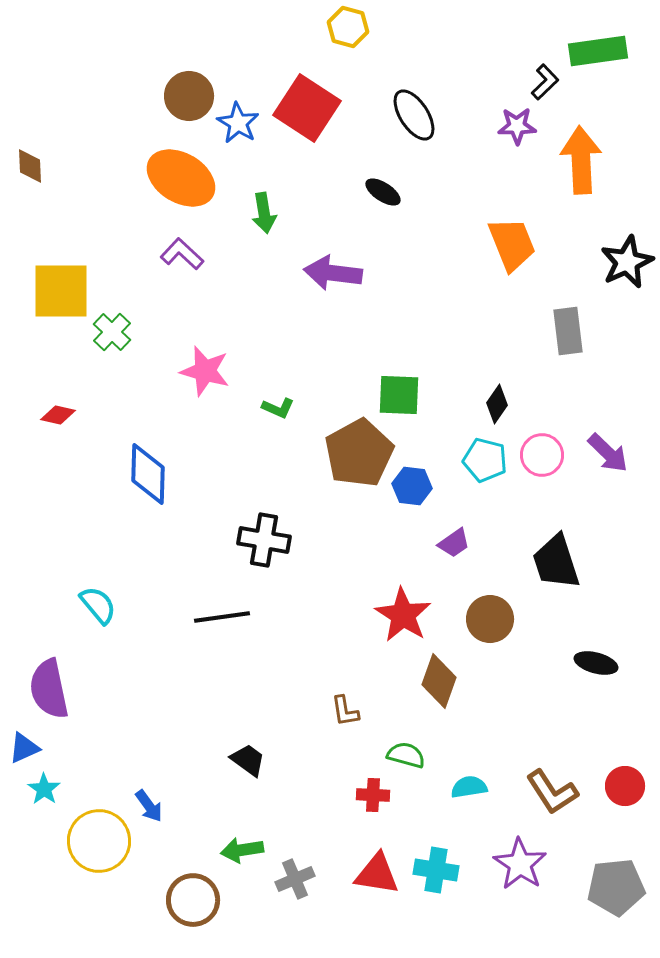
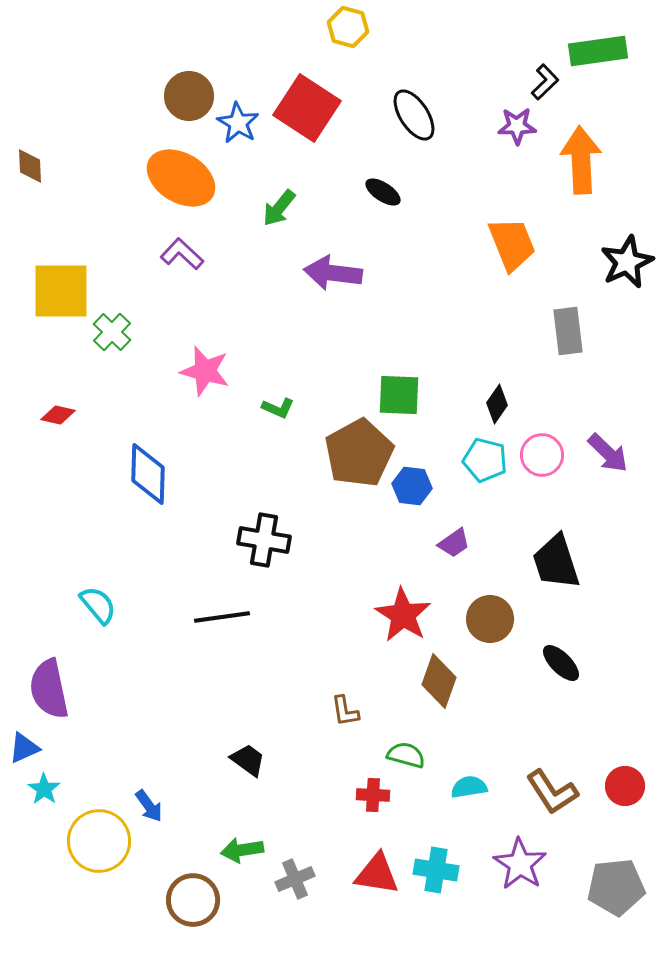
green arrow at (264, 213): moved 15 px right, 5 px up; rotated 48 degrees clockwise
black ellipse at (596, 663): moved 35 px left; rotated 30 degrees clockwise
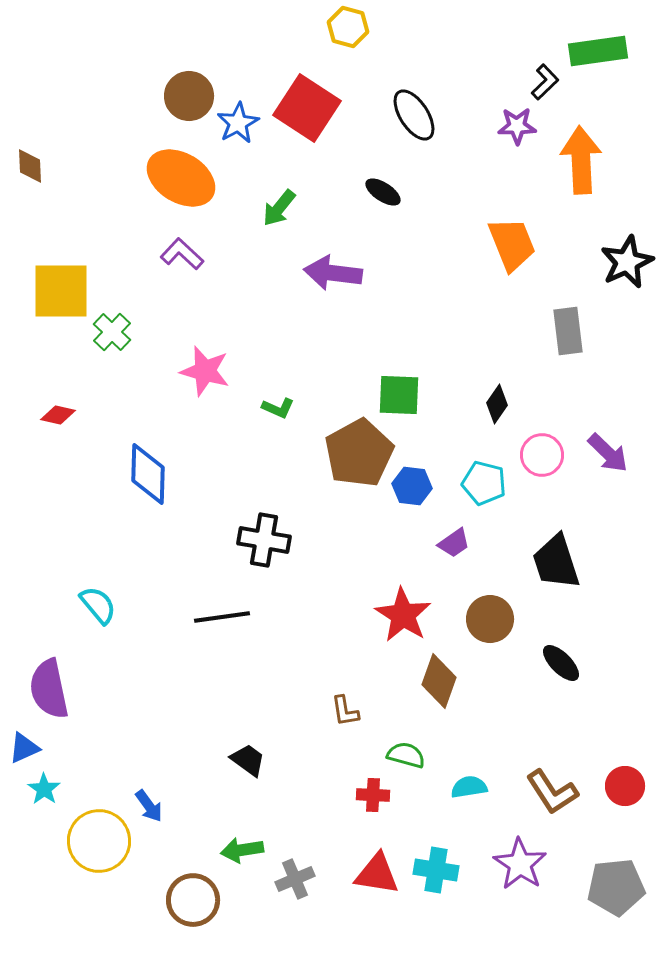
blue star at (238, 123): rotated 12 degrees clockwise
cyan pentagon at (485, 460): moved 1 px left, 23 px down
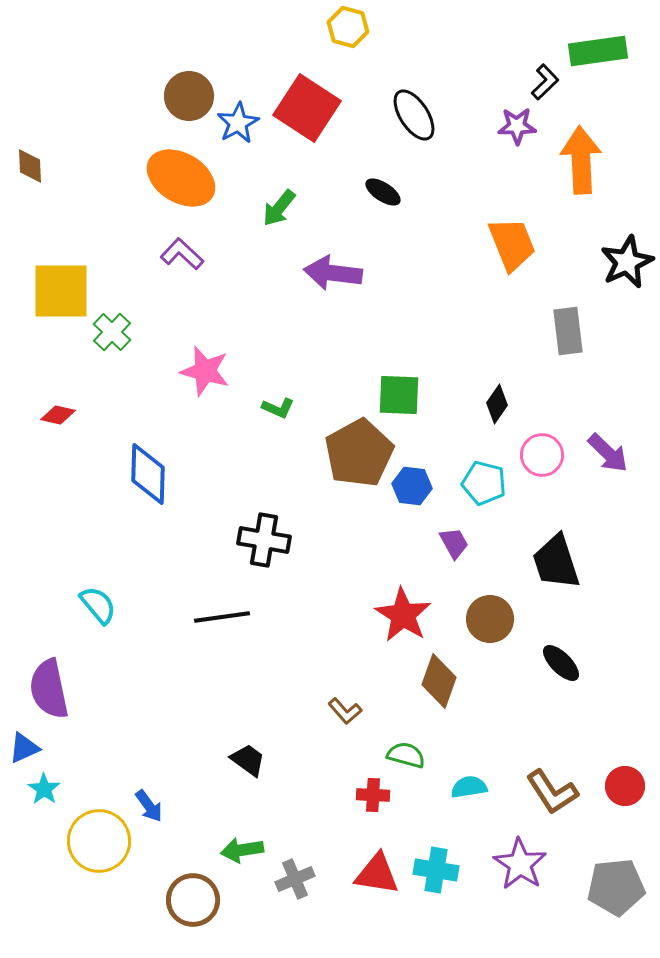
purple trapezoid at (454, 543): rotated 84 degrees counterclockwise
brown L-shape at (345, 711): rotated 32 degrees counterclockwise
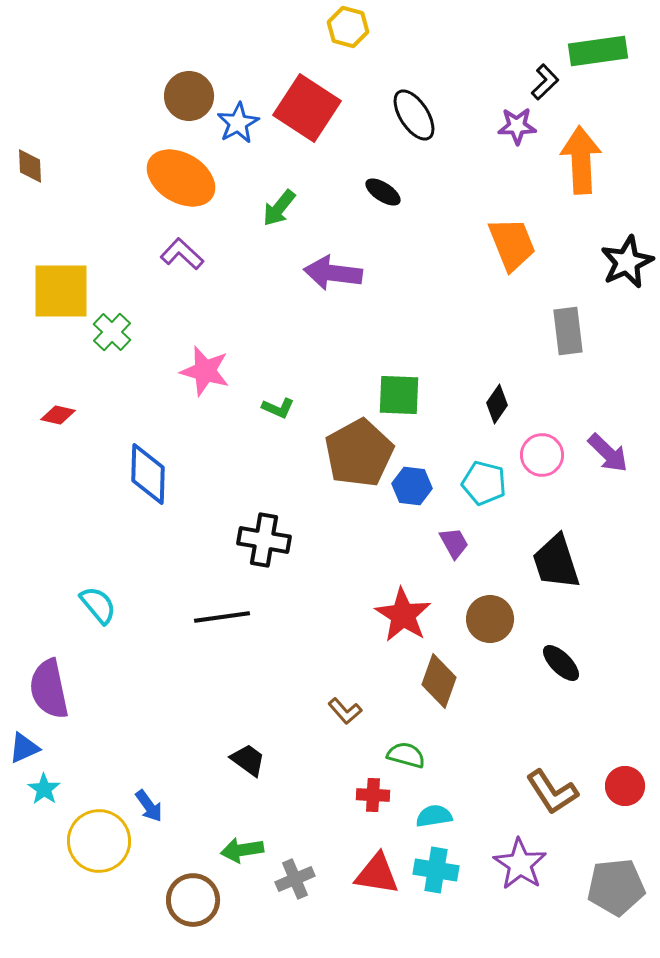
cyan semicircle at (469, 787): moved 35 px left, 29 px down
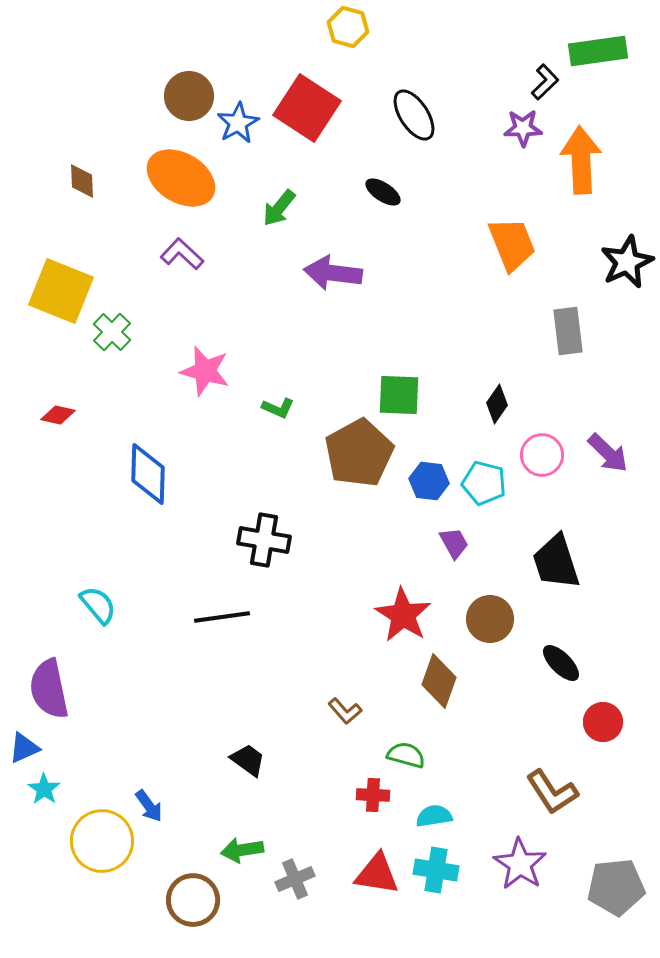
purple star at (517, 126): moved 6 px right, 2 px down
brown diamond at (30, 166): moved 52 px right, 15 px down
yellow square at (61, 291): rotated 22 degrees clockwise
blue hexagon at (412, 486): moved 17 px right, 5 px up
red circle at (625, 786): moved 22 px left, 64 px up
yellow circle at (99, 841): moved 3 px right
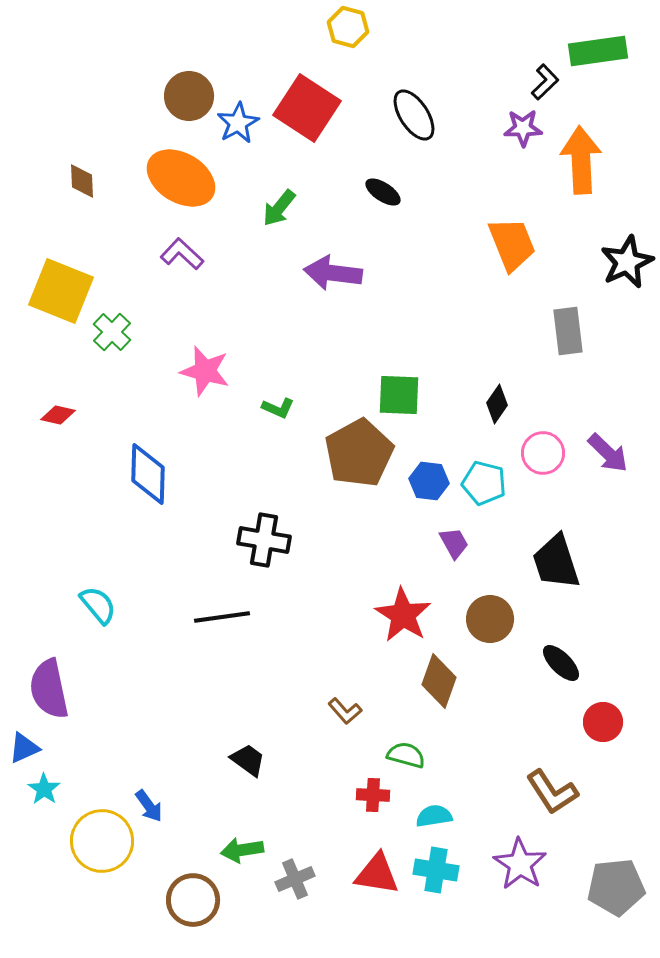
pink circle at (542, 455): moved 1 px right, 2 px up
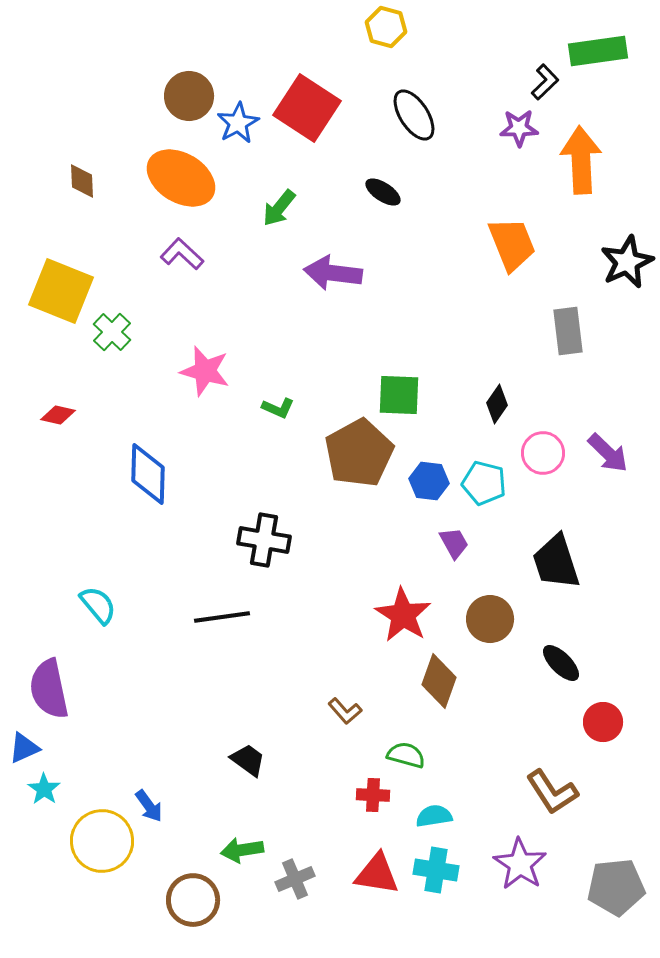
yellow hexagon at (348, 27): moved 38 px right
purple star at (523, 128): moved 4 px left
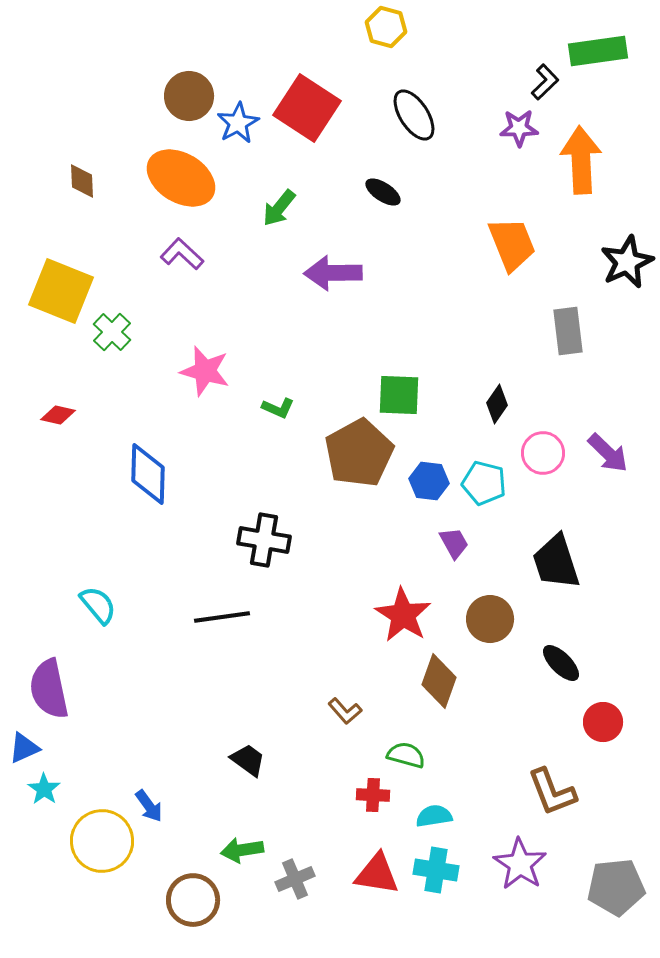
purple arrow at (333, 273): rotated 8 degrees counterclockwise
brown L-shape at (552, 792): rotated 12 degrees clockwise
